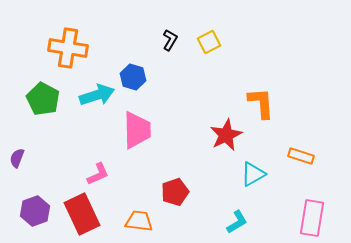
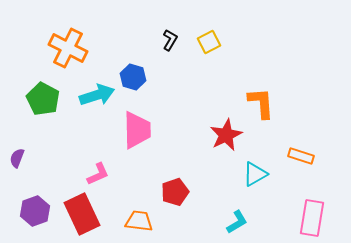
orange cross: rotated 18 degrees clockwise
cyan triangle: moved 2 px right
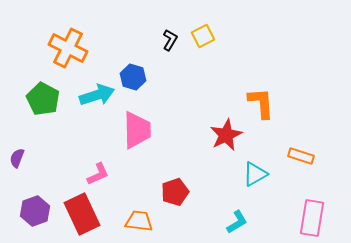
yellow square: moved 6 px left, 6 px up
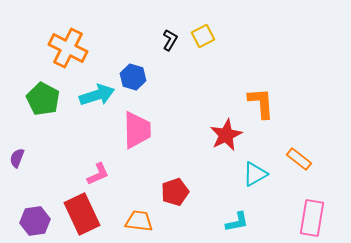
orange rectangle: moved 2 px left, 3 px down; rotated 20 degrees clockwise
purple hexagon: moved 10 px down; rotated 12 degrees clockwise
cyan L-shape: rotated 20 degrees clockwise
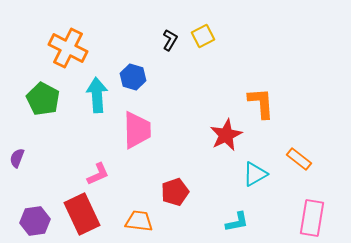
cyan arrow: rotated 76 degrees counterclockwise
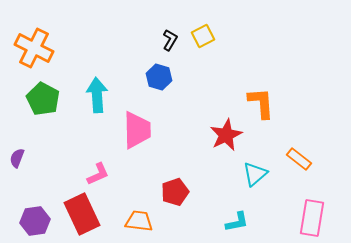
orange cross: moved 34 px left
blue hexagon: moved 26 px right
cyan triangle: rotated 12 degrees counterclockwise
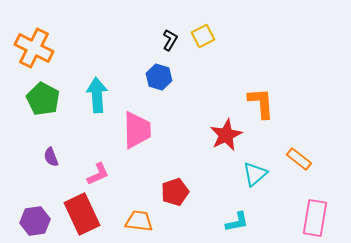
purple semicircle: moved 34 px right, 1 px up; rotated 42 degrees counterclockwise
pink rectangle: moved 3 px right
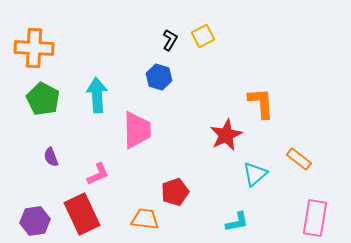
orange cross: rotated 24 degrees counterclockwise
orange trapezoid: moved 6 px right, 2 px up
